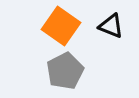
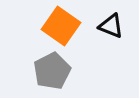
gray pentagon: moved 13 px left
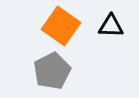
black triangle: rotated 20 degrees counterclockwise
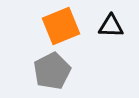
orange square: rotated 33 degrees clockwise
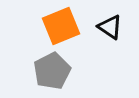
black triangle: moved 1 px left, 1 px down; rotated 32 degrees clockwise
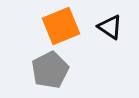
gray pentagon: moved 2 px left, 1 px up
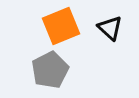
black triangle: moved 1 px down; rotated 8 degrees clockwise
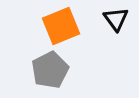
black triangle: moved 6 px right, 9 px up; rotated 12 degrees clockwise
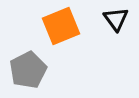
gray pentagon: moved 22 px left
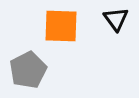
orange square: rotated 24 degrees clockwise
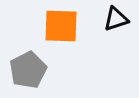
black triangle: rotated 48 degrees clockwise
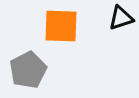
black triangle: moved 5 px right, 1 px up
